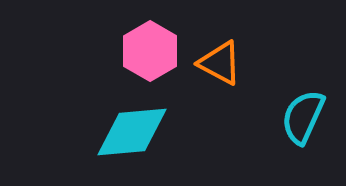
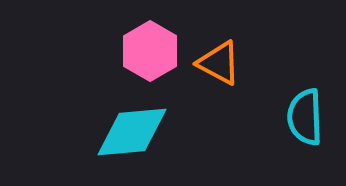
orange triangle: moved 1 px left
cyan semicircle: moved 2 px right; rotated 26 degrees counterclockwise
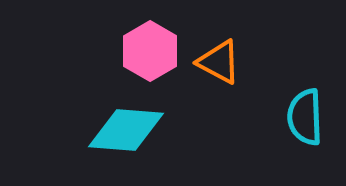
orange triangle: moved 1 px up
cyan diamond: moved 6 px left, 2 px up; rotated 10 degrees clockwise
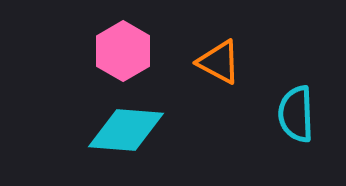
pink hexagon: moved 27 px left
cyan semicircle: moved 9 px left, 3 px up
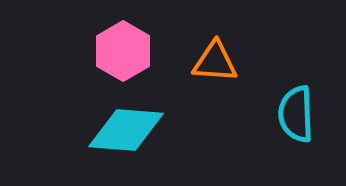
orange triangle: moved 4 px left; rotated 24 degrees counterclockwise
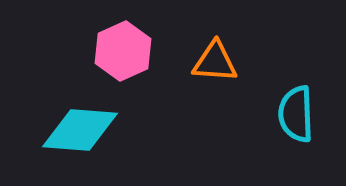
pink hexagon: rotated 6 degrees clockwise
cyan diamond: moved 46 px left
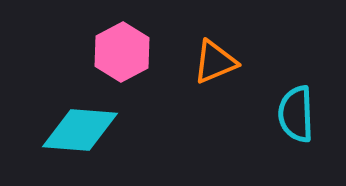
pink hexagon: moved 1 px left, 1 px down; rotated 4 degrees counterclockwise
orange triangle: rotated 27 degrees counterclockwise
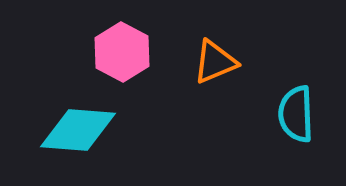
pink hexagon: rotated 4 degrees counterclockwise
cyan diamond: moved 2 px left
